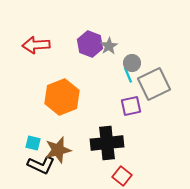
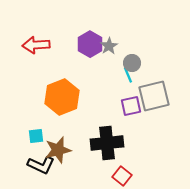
purple hexagon: rotated 10 degrees clockwise
gray square: moved 12 px down; rotated 12 degrees clockwise
cyan square: moved 3 px right, 7 px up; rotated 21 degrees counterclockwise
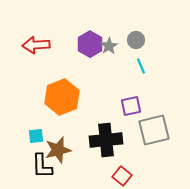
gray circle: moved 4 px right, 23 px up
cyan line: moved 13 px right, 9 px up
gray square: moved 34 px down
black cross: moved 1 px left, 3 px up
black L-shape: moved 1 px right, 1 px down; rotated 64 degrees clockwise
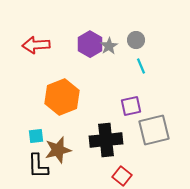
black L-shape: moved 4 px left
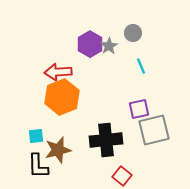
gray circle: moved 3 px left, 7 px up
red arrow: moved 22 px right, 27 px down
purple square: moved 8 px right, 3 px down
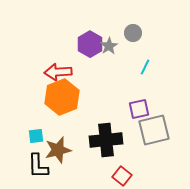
cyan line: moved 4 px right, 1 px down; rotated 49 degrees clockwise
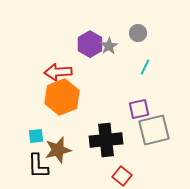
gray circle: moved 5 px right
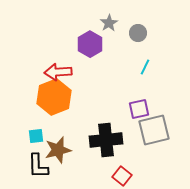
gray star: moved 23 px up
orange hexagon: moved 8 px left
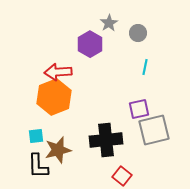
cyan line: rotated 14 degrees counterclockwise
